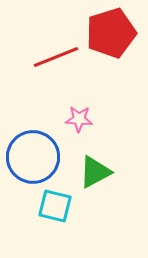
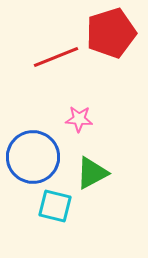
green triangle: moved 3 px left, 1 px down
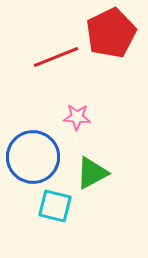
red pentagon: rotated 9 degrees counterclockwise
pink star: moved 2 px left, 2 px up
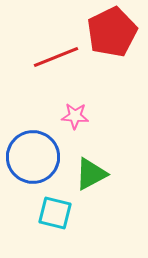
red pentagon: moved 1 px right, 1 px up
pink star: moved 2 px left, 1 px up
green triangle: moved 1 px left, 1 px down
cyan square: moved 7 px down
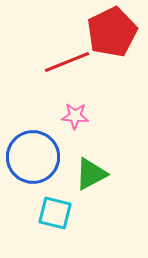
red line: moved 11 px right, 5 px down
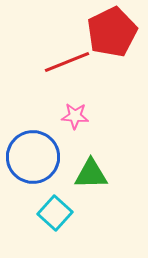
green triangle: rotated 27 degrees clockwise
cyan square: rotated 28 degrees clockwise
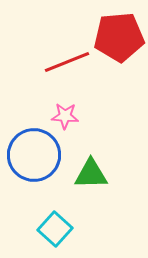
red pentagon: moved 7 px right, 5 px down; rotated 21 degrees clockwise
pink star: moved 10 px left
blue circle: moved 1 px right, 2 px up
cyan square: moved 16 px down
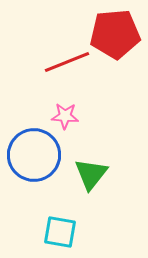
red pentagon: moved 4 px left, 3 px up
green triangle: rotated 51 degrees counterclockwise
cyan square: moved 5 px right, 3 px down; rotated 32 degrees counterclockwise
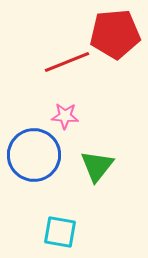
green triangle: moved 6 px right, 8 px up
